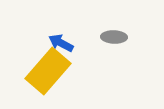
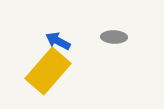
blue arrow: moved 3 px left, 2 px up
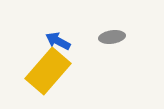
gray ellipse: moved 2 px left; rotated 10 degrees counterclockwise
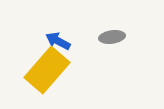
yellow rectangle: moved 1 px left, 1 px up
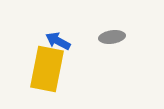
yellow rectangle: moved 1 px up; rotated 30 degrees counterclockwise
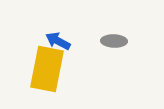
gray ellipse: moved 2 px right, 4 px down; rotated 10 degrees clockwise
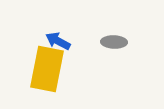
gray ellipse: moved 1 px down
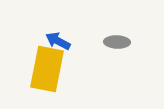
gray ellipse: moved 3 px right
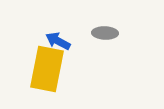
gray ellipse: moved 12 px left, 9 px up
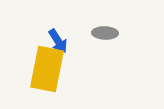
blue arrow: rotated 150 degrees counterclockwise
